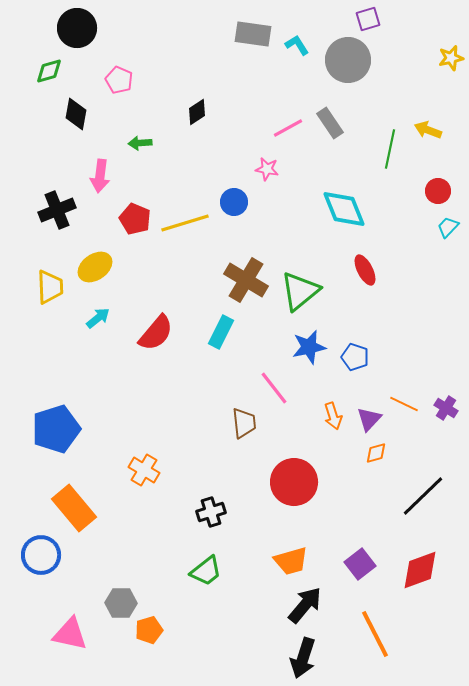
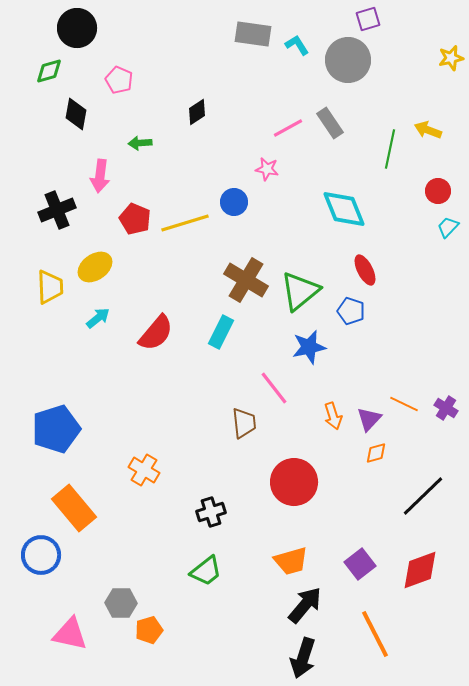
blue pentagon at (355, 357): moved 4 px left, 46 px up
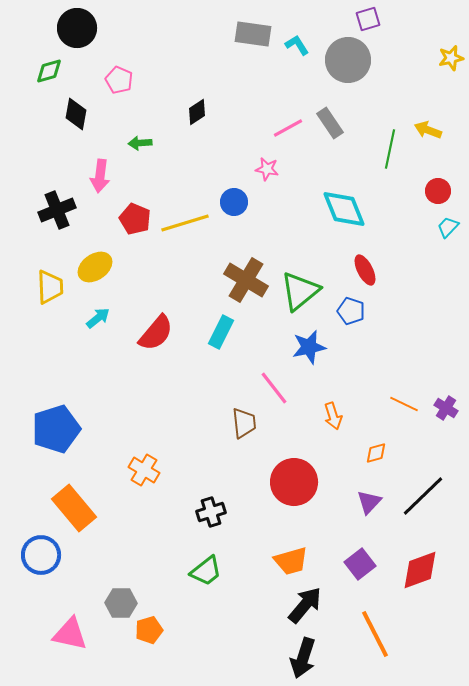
purple triangle at (369, 419): moved 83 px down
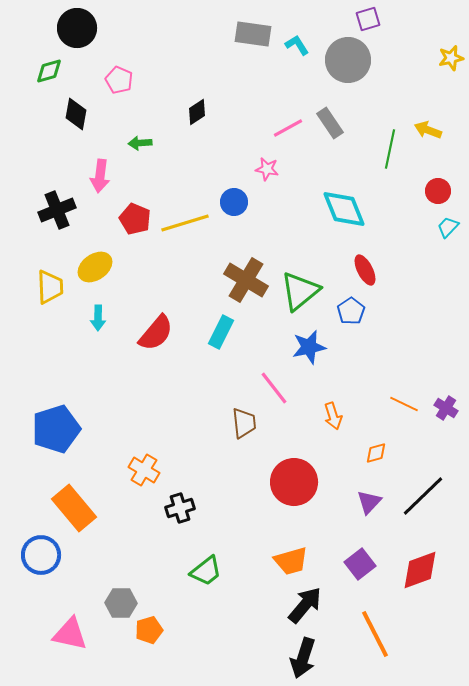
blue pentagon at (351, 311): rotated 20 degrees clockwise
cyan arrow at (98, 318): rotated 130 degrees clockwise
black cross at (211, 512): moved 31 px left, 4 px up
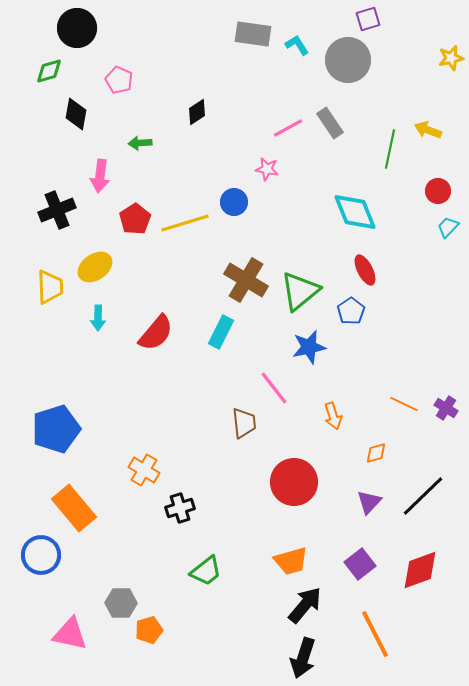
cyan diamond at (344, 209): moved 11 px right, 3 px down
red pentagon at (135, 219): rotated 16 degrees clockwise
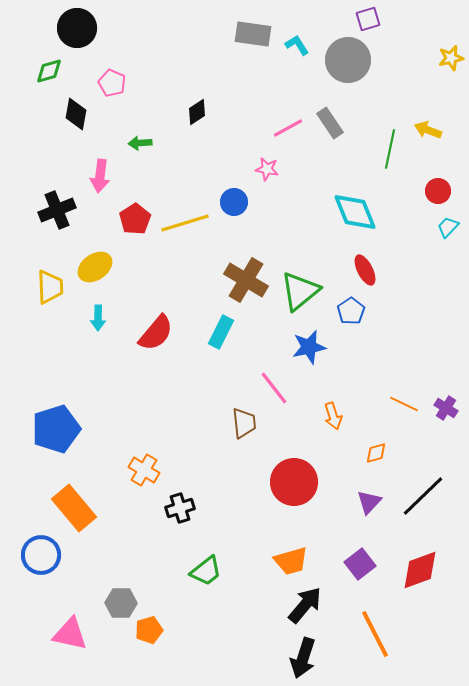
pink pentagon at (119, 80): moved 7 px left, 3 px down
